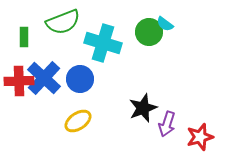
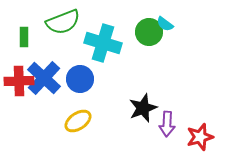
purple arrow: rotated 15 degrees counterclockwise
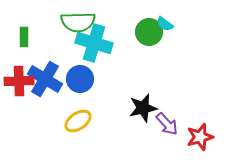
green semicircle: moved 15 px right; rotated 20 degrees clockwise
cyan cross: moved 9 px left
blue cross: moved 1 px right, 1 px down; rotated 12 degrees counterclockwise
black star: rotated 8 degrees clockwise
purple arrow: rotated 45 degrees counterclockwise
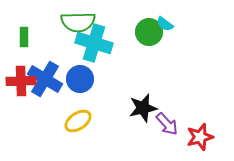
red cross: moved 2 px right
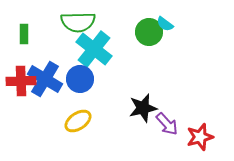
green rectangle: moved 3 px up
cyan cross: moved 6 px down; rotated 21 degrees clockwise
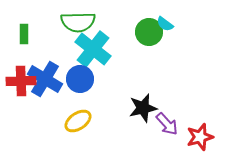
cyan cross: moved 1 px left
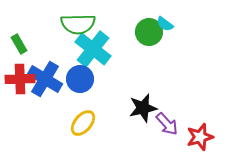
green semicircle: moved 2 px down
green rectangle: moved 5 px left, 10 px down; rotated 30 degrees counterclockwise
red cross: moved 1 px left, 2 px up
yellow ellipse: moved 5 px right, 2 px down; rotated 16 degrees counterclockwise
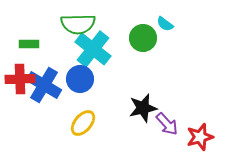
green circle: moved 6 px left, 6 px down
green rectangle: moved 10 px right; rotated 60 degrees counterclockwise
blue cross: moved 1 px left, 6 px down
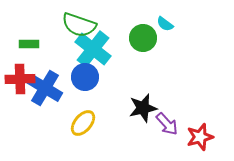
green semicircle: moved 1 px right, 1 px down; rotated 20 degrees clockwise
blue circle: moved 5 px right, 2 px up
blue cross: moved 1 px right, 3 px down
